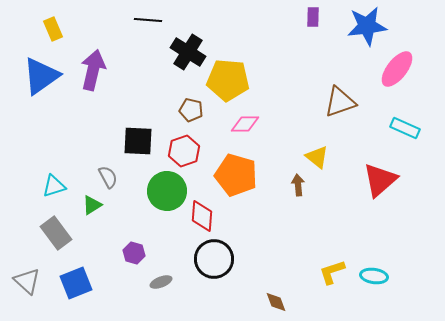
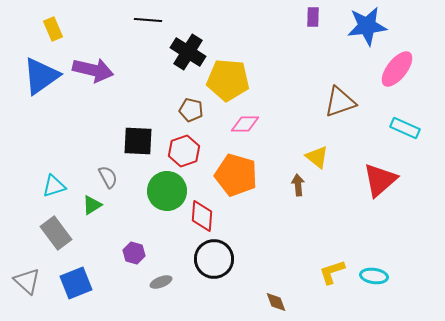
purple arrow: rotated 90 degrees clockwise
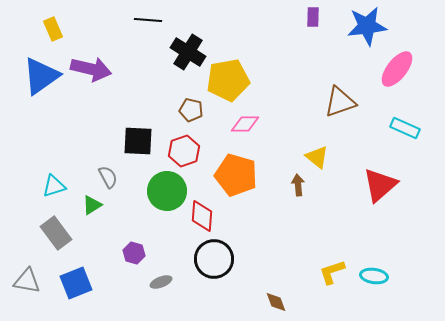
purple arrow: moved 2 px left, 1 px up
yellow pentagon: rotated 15 degrees counterclockwise
red triangle: moved 5 px down
gray triangle: rotated 32 degrees counterclockwise
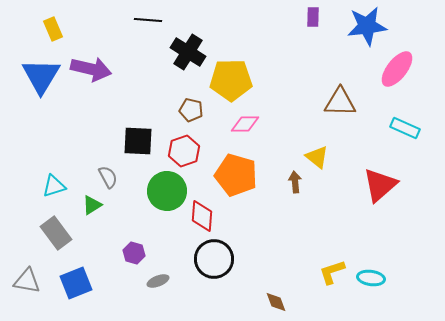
blue triangle: rotated 24 degrees counterclockwise
yellow pentagon: moved 3 px right; rotated 9 degrees clockwise
brown triangle: rotated 20 degrees clockwise
brown arrow: moved 3 px left, 3 px up
cyan ellipse: moved 3 px left, 2 px down
gray ellipse: moved 3 px left, 1 px up
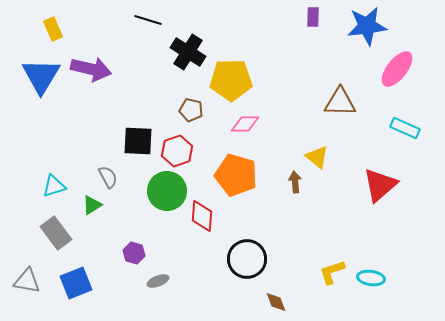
black line: rotated 12 degrees clockwise
red hexagon: moved 7 px left
black circle: moved 33 px right
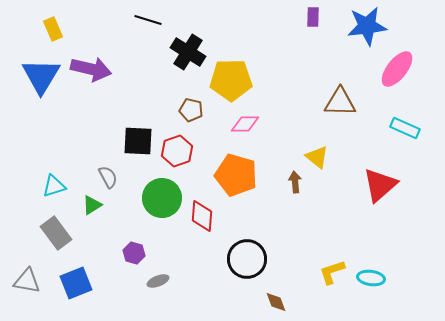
green circle: moved 5 px left, 7 px down
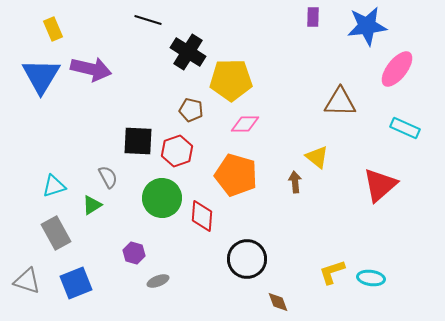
gray rectangle: rotated 8 degrees clockwise
gray triangle: rotated 8 degrees clockwise
brown diamond: moved 2 px right
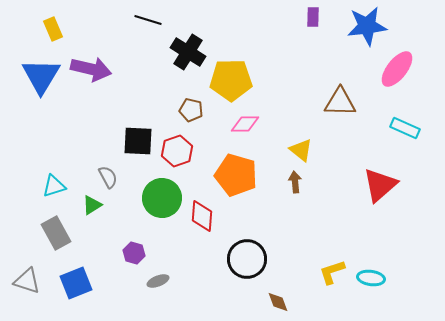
yellow triangle: moved 16 px left, 7 px up
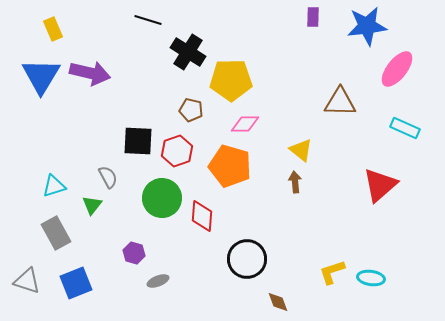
purple arrow: moved 1 px left, 4 px down
orange pentagon: moved 6 px left, 9 px up
green triangle: rotated 20 degrees counterclockwise
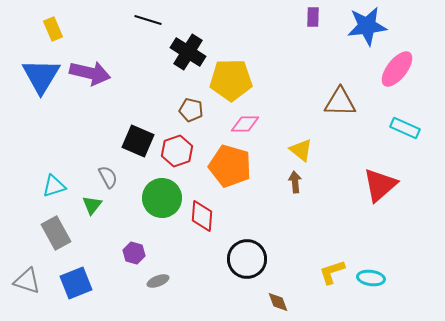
black square: rotated 20 degrees clockwise
